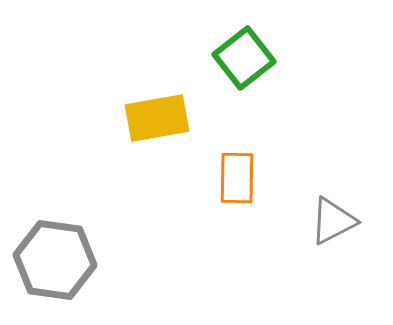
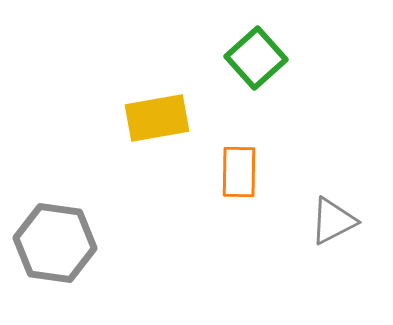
green square: moved 12 px right; rotated 4 degrees counterclockwise
orange rectangle: moved 2 px right, 6 px up
gray hexagon: moved 17 px up
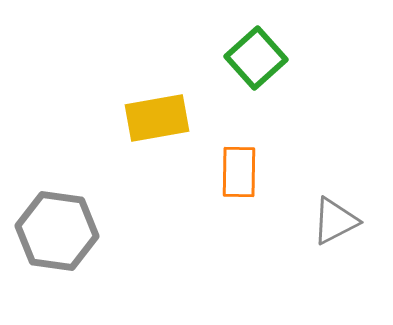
gray triangle: moved 2 px right
gray hexagon: moved 2 px right, 12 px up
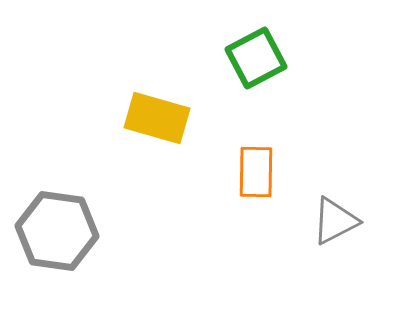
green square: rotated 14 degrees clockwise
yellow rectangle: rotated 26 degrees clockwise
orange rectangle: moved 17 px right
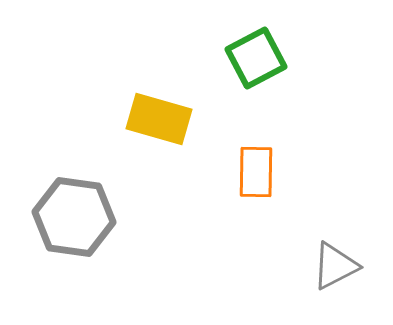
yellow rectangle: moved 2 px right, 1 px down
gray triangle: moved 45 px down
gray hexagon: moved 17 px right, 14 px up
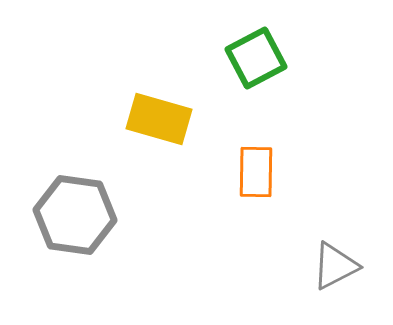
gray hexagon: moved 1 px right, 2 px up
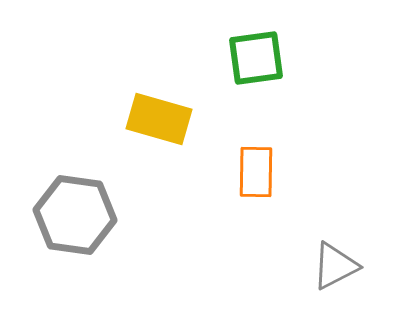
green square: rotated 20 degrees clockwise
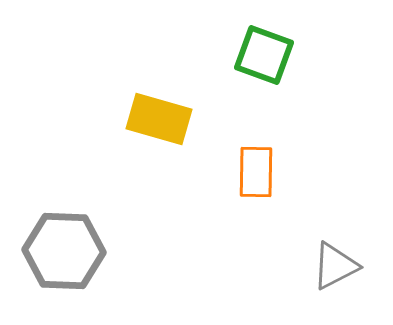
green square: moved 8 px right, 3 px up; rotated 28 degrees clockwise
gray hexagon: moved 11 px left, 36 px down; rotated 6 degrees counterclockwise
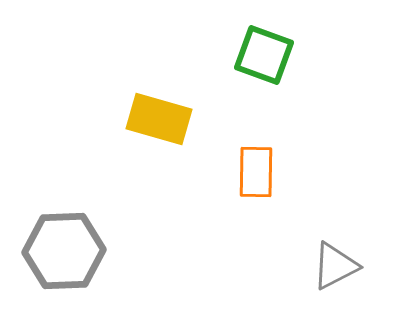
gray hexagon: rotated 4 degrees counterclockwise
